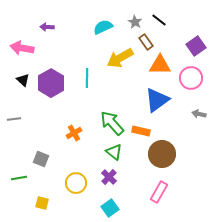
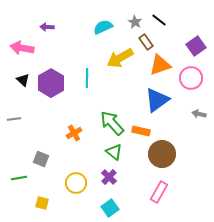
orange triangle: rotated 20 degrees counterclockwise
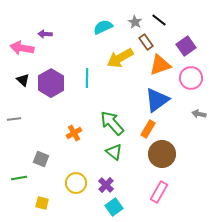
purple arrow: moved 2 px left, 7 px down
purple square: moved 10 px left
orange rectangle: moved 7 px right, 2 px up; rotated 72 degrees counterclockwise
purple cross: moved 3 px left, 8 px down
cyan square: moved 4 px right, 1 px up
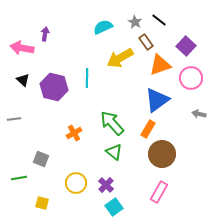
purple arrow: rotated 96 degrees clockwise
purple square: rotated 12 degrees counterclockwise
purple hexagon: moved 3 px right, 4 px down; rotated 16 degrees counterclockwise
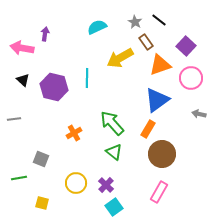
cyan semicircle: moved 6 px left
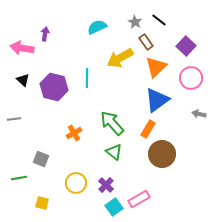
orange triangle: moved 4 px left, 2 px down; rotated 25 degrees counterclockwise
pink rectangle: moved 20 px left, 7 px down; rotated 30 degrees clockwise
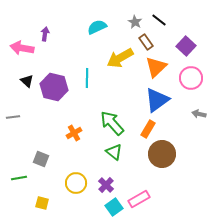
black triangle: moved 4 px right, 1 px down
gray line: moved 1 px left, 2 px up
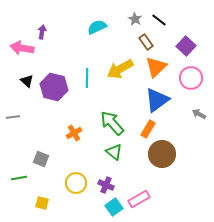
gray star: moved 3 px up
purple arrow: moved 3 px left, 2 px up
yellow arrow: moved 11 px down
gray arrow: rotated 16 degrees clockwise
purple cross: rotated 21 degrees counterclockwise
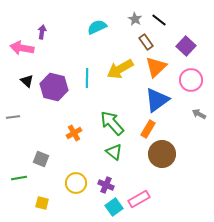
pink circle: moved 2 px down
